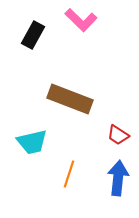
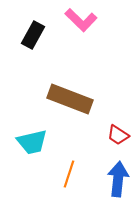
blue arrow: moved 1 px down
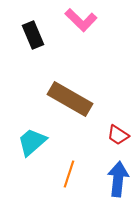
black rectangle: rotated 52 degrees counterclockwise
brown rectangle: rotated 9 degrees clockwise
cyan trapezoid: rotated 152 degrees clockwise
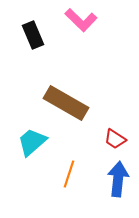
brown rectangle: moved 4 px left, 4 px down
red trapezoid: moved 3 px left, 4 px down
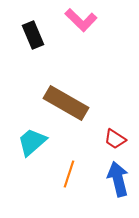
blue arrow: rotated 20 degrees counterclockwise
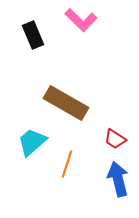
orange line: moved 2 px left, 10 px up
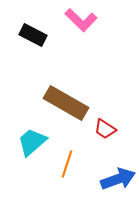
black rectangle: rotated 40 degrees counterclockwise
red trapezoid: moved 10 px left, 10 px up
blue arrow: rotated 84 degrees clockwise
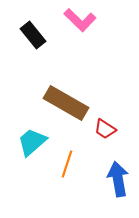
pink L-shape: moved 1 px left
black rectangle: rotated 24 degrees clockwise
blue arrow: rotated 80 degrees counterclockwise
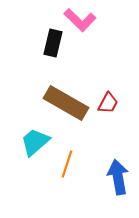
black rectangle: moved 20 px right, 8 px down; rotated 52 degrees clockwise
red trapezoid: moved 3 px right, 26 px up; rotated 95 degrees counterclockwise
cyan trapezoid: moved 3 px right
blue arrow: moved 2 px up
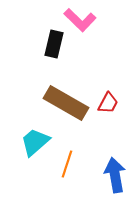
black rectangle: moved 1 px right, 1 px down
blue arrow: moved 3 px left, 2 px up
